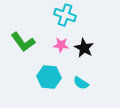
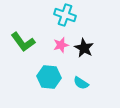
pink star: rotated 21 degrees counterclockwise
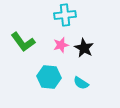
cyan cross: rotated 25 degrees counterclockwise
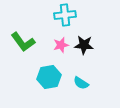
black star: moved 3 px up; rotated 24 degrees counterclockwise
cyan hexagon: rotated 15 degrees counterclockwise
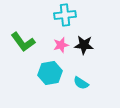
cyan hexagon: moved 1 px right, 4 px up
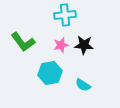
cyan semicircle: moved 2 px right, 2 px down
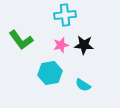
green L-shape: moved 2 px left, 2 px up
